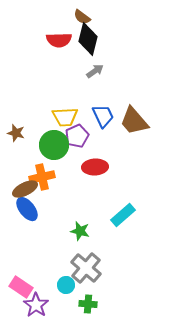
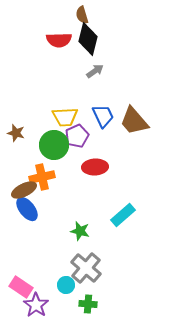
brown semicircle: moved 2 px up; rotated 36 degrees clockwise
brown ellipse: moved 1 px left, 1 px down
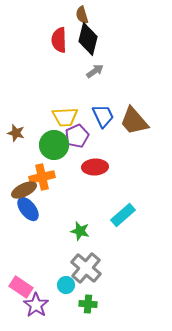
red semicircle: rotated 90 degrees clockwise
blue ellipse: moved 1 px right
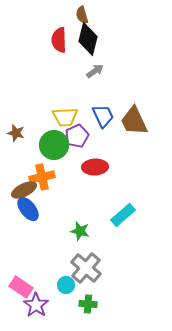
brown trapezoid: rotated 16 degrees clockwise
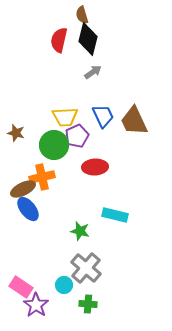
red semicircle: rotated 15 degrees clockwise
gray arrow: moved 2 px left, 1 px down
brown ellipse: moved 1 px left, 1 px up
cyan rectangle: moved 8 px left; rotated 55 degrees clockwise
cyan circle: moved 2 px left
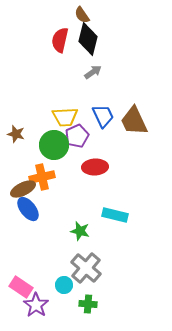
brown semicircle: rotated 18 degrees counterclockwise
red semicircle: moved 1 px right
brown star: moved 1 px down
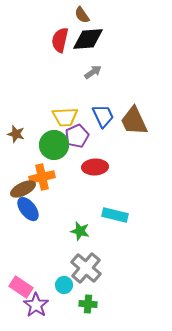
black diamond: rotated 72 degrees clockwise
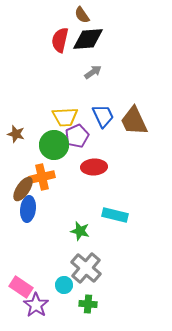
red ellipse: moved 1 px left
brown ellipse: rotated 30 degrees counterclockwise
blue ellipse: rotated 45 degrees clockwise
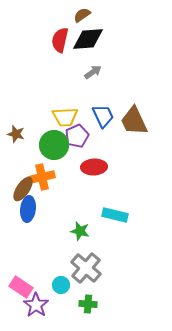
brown semicircle: rotated 90 degrees clockwise
cyan circle: moved 3 px left
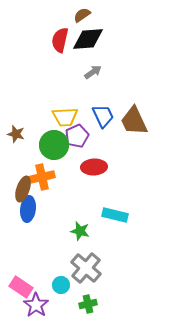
brown ellipse: rotated 15 degrees counterclockwise
green cross: rotated 18 degrees counterclockwise
